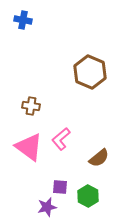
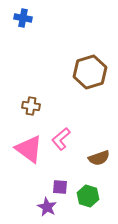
blue cross: moved 2 px up
brown hexagon: rotated 20 degrees clockwise
pink triangle: moved 2 px down
brown semicircle: rotated 20 degrees clockwise
green hexagon: rotated 10 degrees counterclockwise
purple star: rotated 30 degrees counterclockwise
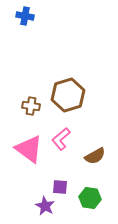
blue cross: moved 2 px right, 2 px up
brown hexagon: moved 22 px left, 23 px down
brown semicircle: moved 4 px left, 2 px up; rotated 10 degrees counterclockwise
green hexagon: moved 2 px right, 2 px down; rotated 10 degrees counterclockwise
purple star: moved 2 px left, 1 px up
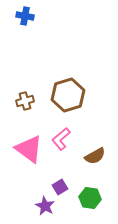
brown cross: moved 6 px left, 5 px up; rotated 24 degrees counterclockwise
purple square: rotated 35 degrees counterclockwise
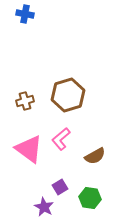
blue cross: moved 2 px up
purple star: moved 1 px left, 1 px down
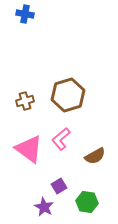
purple square: moved 1 px left, 1 px up
green hexagon: moved 3 px left, 4 px down
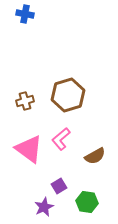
purple star: rotated 18 degrees clockwise
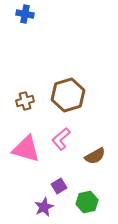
pink triangle: moved 3 px left; rotated 20 degrees counterclockwise
green hexagon: rotated 20 degrees counterclockwise
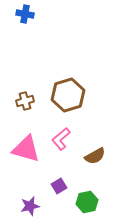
purple star: moved 14 px left, 1 px up; rotated 12 degrees clockwise
